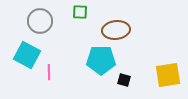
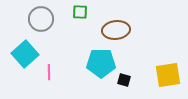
gray circle: moved 1 px right, 2 px up
cyan square: moved 2 px left, 1 px up; rotated 20 degrees clockwise
cyan pentagon: moved 3 px down
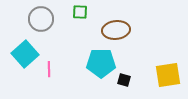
pink line: moved 3 px up
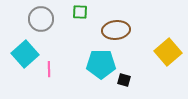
cyan pentagon: moved 1 px down
yellow square: moved 23 px up; rotated 32 degrees counterclockwise
